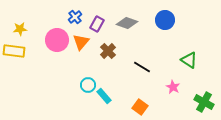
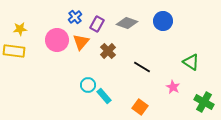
blue circle: moved 2 px left, 1 px down
green triangle: moved 2 px right, 2 px down
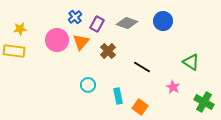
cyan rectangle: moved 14 px right; rotated 28 degrees clockwise
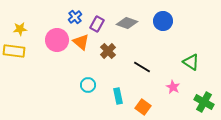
orange triangle: rotated 30 degrees counterclockwise
orange square: moved 3 px right
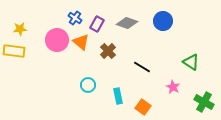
blue cross: moved 1 px down; rotated 16 degrees counterclockwise
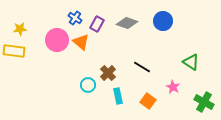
brown cross: moved 22 px down
orange square: moved 5 px right, 6 px up
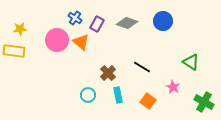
cyan circle: moved 10 px down
cyan rectangle: moved 1 px up
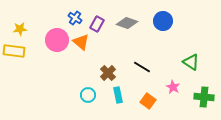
green cross: moved 5 px up; rotated 24 degrees counterclockwise
